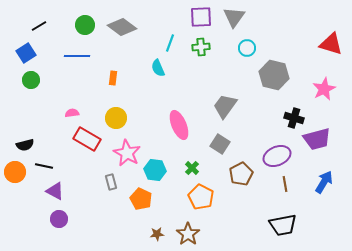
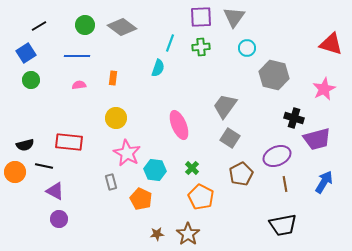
cyan semicircle at (158, 68): rotated 138 degrees counterclockwise
pink semicircle at (72, 113): moved 7 px right, 28 px up
red rectangle at (87, 139): moved 18 px left, 3 px down; rotated 24 degrees counterclockwise
gray square at (220, 144): moved 10 px right, 6 px up
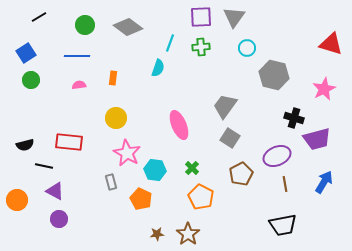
black line at (39, 26): moved 9 px up
gray diamond at (122, 27): moved 6 px right
orange circle at (15, 172): moved 2 px right, 28 px down
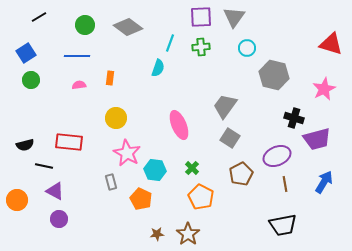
orange rectangle at (113, 78): moved 3 px left
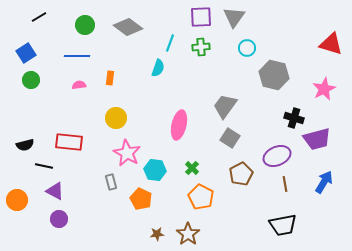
pink ellipse at (179, 125): rotated 36 degrees clockwise
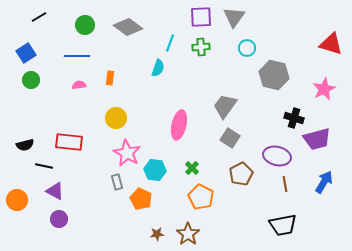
purple ellipse at (277, 156): rotated 36 degrees clockwise
gray rectangle at (111, 182): moved 6 px right
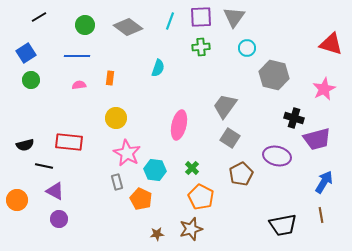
cyan line at (170, 43): moved 22 px up
brown line at (285, 184): moved 36 px right, 31 px down
brown star at (188, 234): moved 3 px right, 5 px up; rotated 20 degrees clockwise
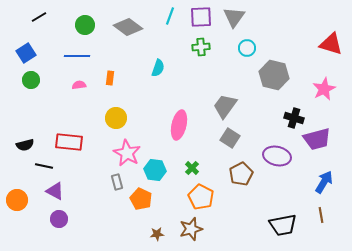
cyan line at (170, 21): moved 5 px up
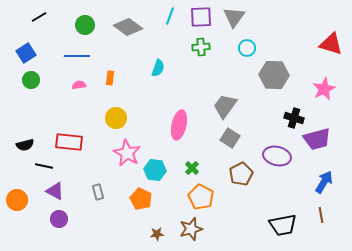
gray hexagon at (274, 75): rotated 12 degrees counterclockwise
gray rectangle at (117, 182): moved 19 px left, 10 px down
